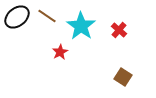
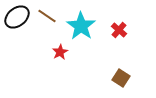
brown square: moved 2 px left, 1 px down
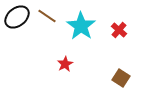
red star: moved 5 px right, 12 px down
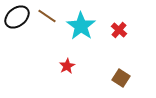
red star: moved 2 px right, 2 px down
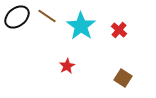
brown square: moved 2 px right
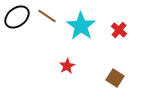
brown square: moved 8 px left
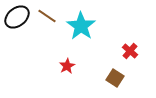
red cross: moved 11 px right, 21 px down
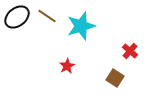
cyan star: rotated 20 degrees clockwise
